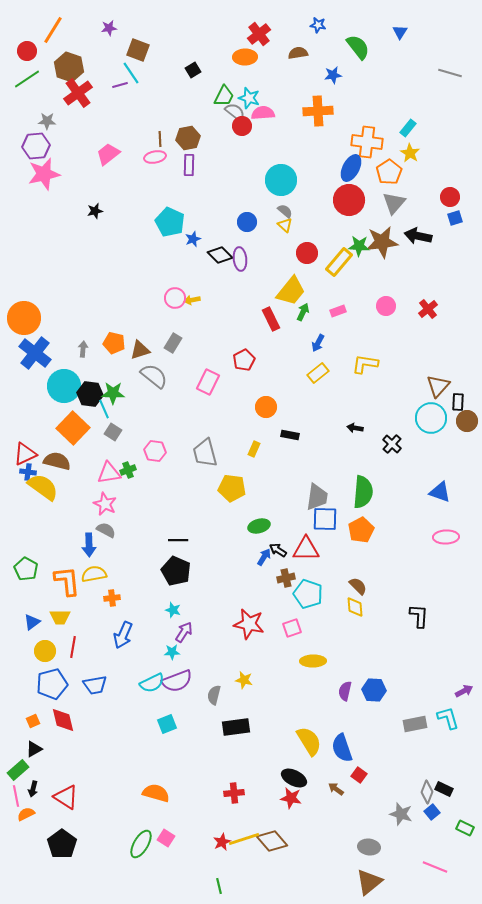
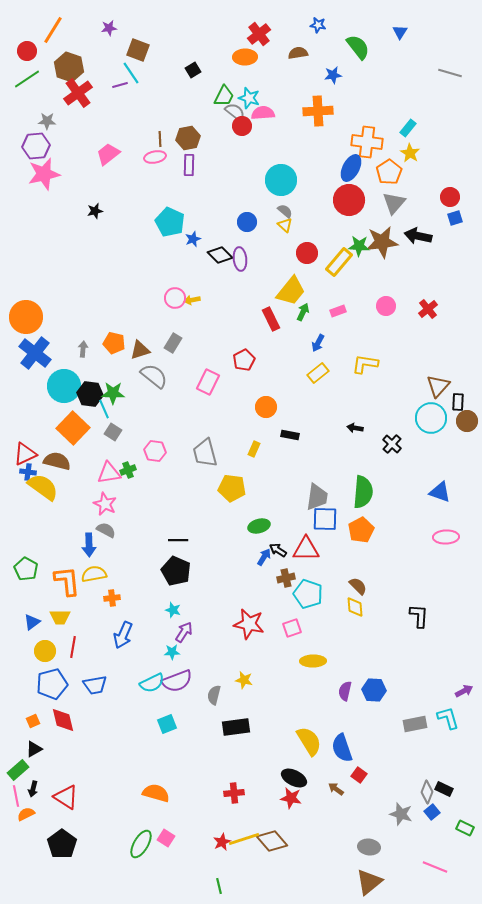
orange circle at (24, 318): moved 2 px right, 1 px up
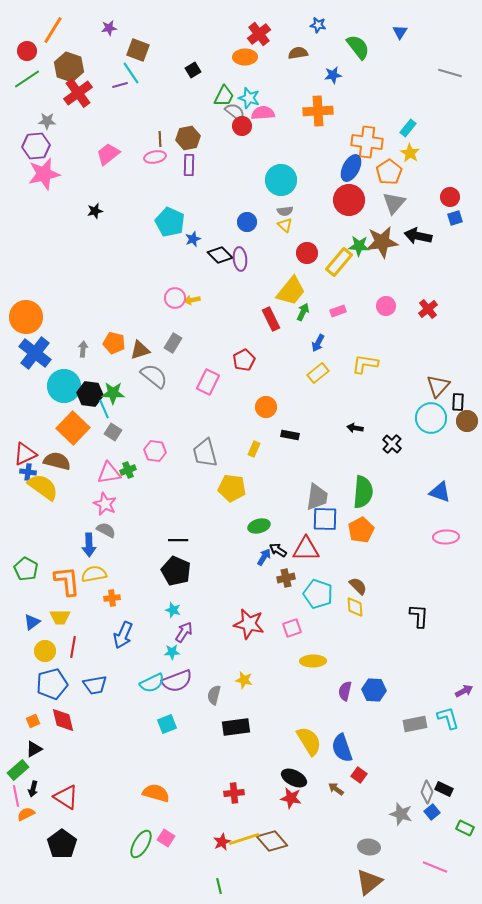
gray semicircle at (285, 211): rotated 133 degrees clockwise
cyan pentagon at (308, 594): moved 10 px right
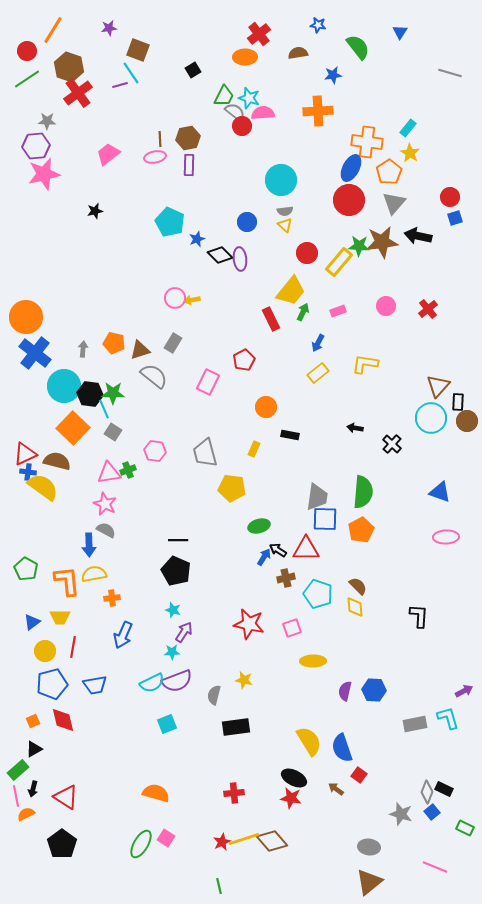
blue star at (193, 239): moved 4 px right
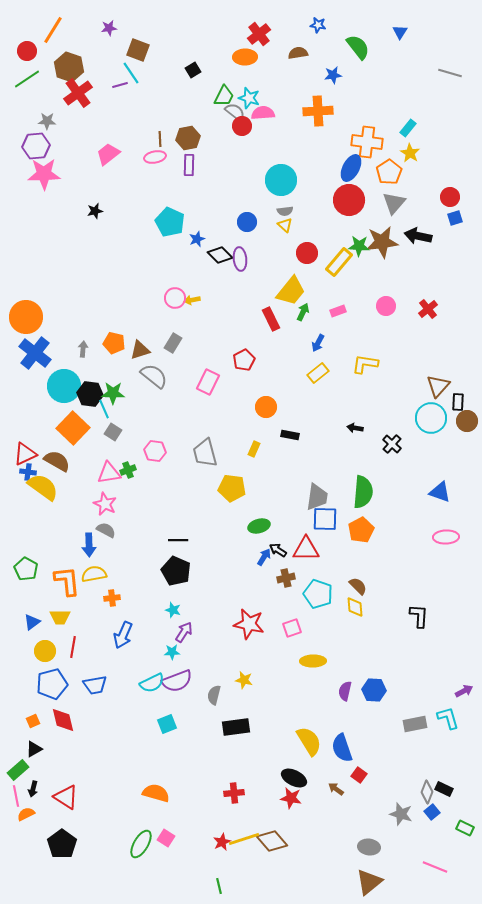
pink star at (44, 174): rotated 12 degrees clockwise
brown semicircle at (57, 461): rotated 16 degrees clockwise
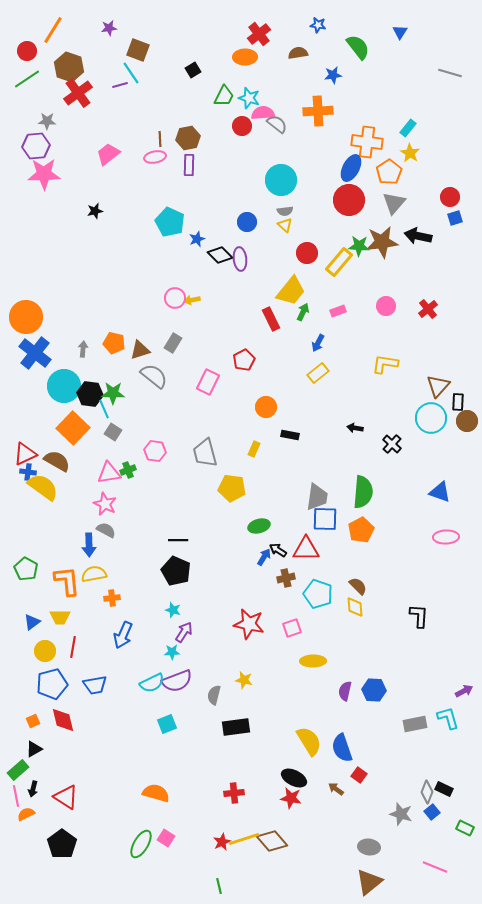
gray semicircle at (235, 112): moved 42 px right, 12 px down
yellow L-shape at (365, 364): moved 20 px right
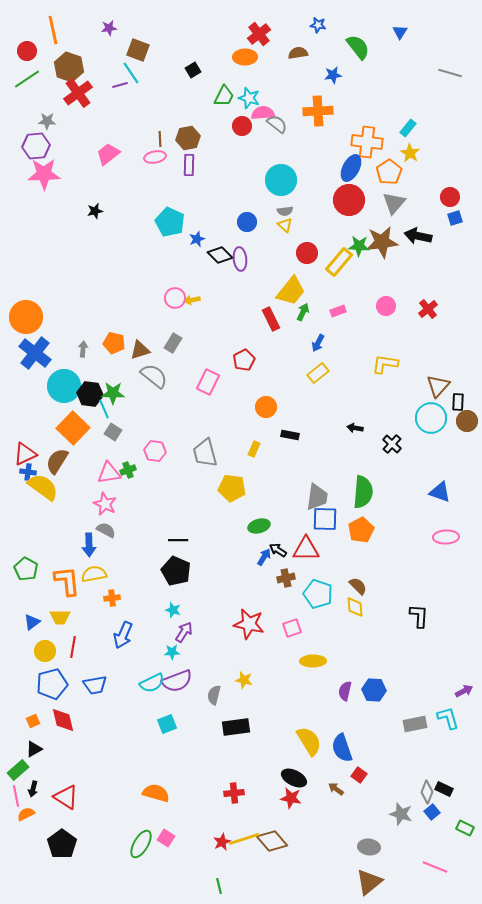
orange line at (53, 30): rotated 44 degrees counterclockwise
brown semicircle at (57, 461): rotated 88 degrees counterclockwise
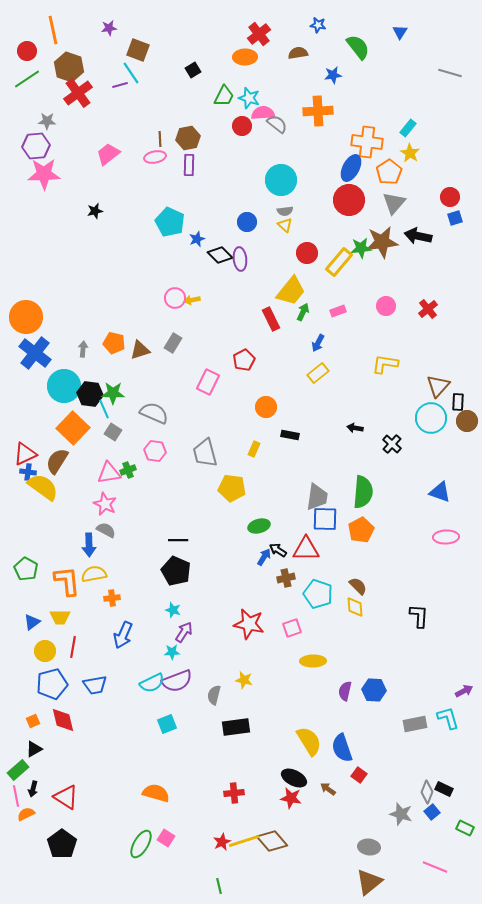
green star at (359, 246): moved 2 px right, 2 px down; rotated 10 degrees counterclockwise
gray semicircle at (154, 376): moved 37 px down; rotated 16 degrees counterclockwise
brown arrow at (336, 789): moved 8 px left
yellow line at (244, 839): moved 2 px down
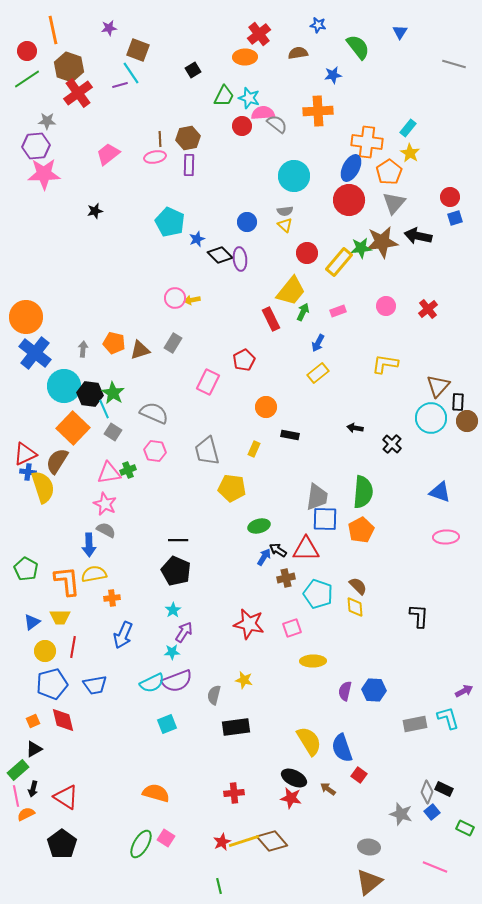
gray line at (450, 73): moved 4 px right, 9 px up
cyan circle at (281, 180): moved 13 px right, 4 px up
green star at (113, 393): rotated 30 degrees clockwise
gray trapezoid at (205, 453): moved 2 px right, 2 px up
yellow semicircle at (43, 487): rotated 36 degrees clockwise
cyan star at (173, 610): rotated 21 degrees clockwise
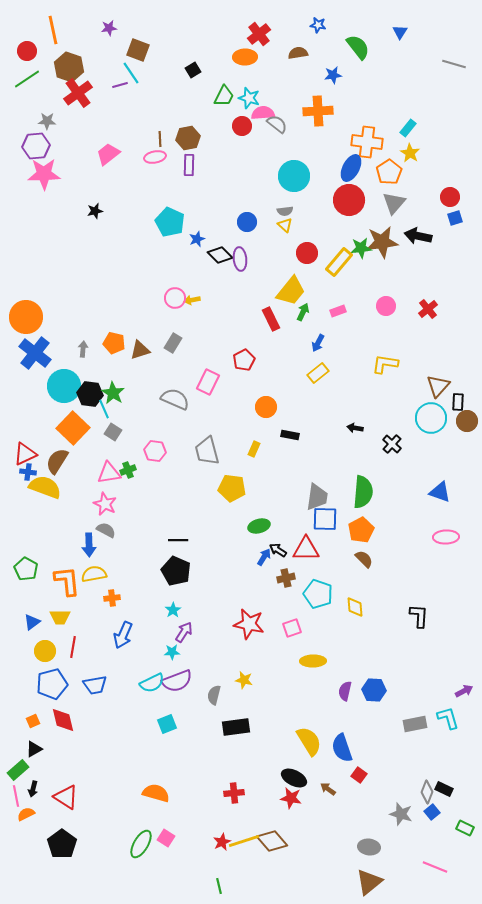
gray semicircle at (154, 413): moved 21 px right, 14 px up
yellow semicircle at (43, 487): moved 2 px right; rotated 52 degrees counterclockwise
brown semicircle at (358, 586): moved 6 px right, 27 px up
